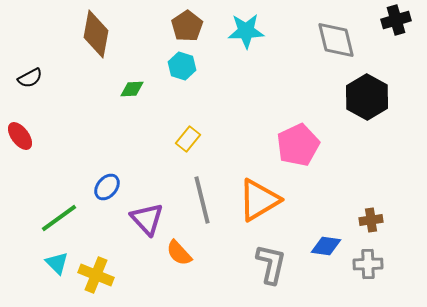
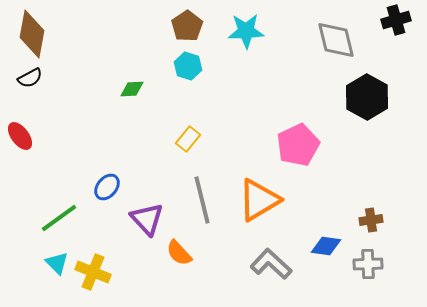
brown diamond: moved 64 px left
cyan hexagon: moved 6 px right
gray L-shape: rotated 60 degrees counterclockwise
yellow cross: moved 3 px left, 3 px up
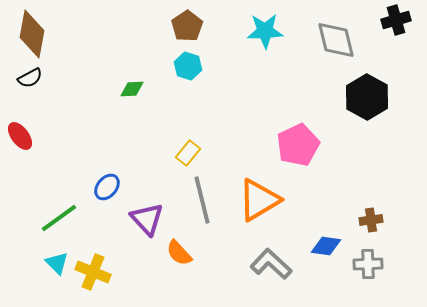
cyan star: moved 19 px right
yellow rectangle: moved 14 px down
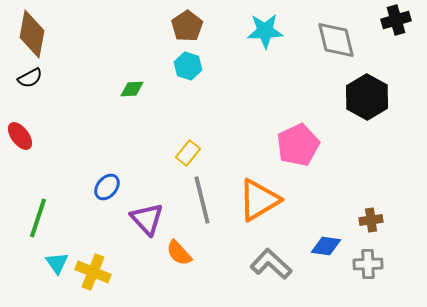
green line: moved 21 px left; rotated 36 degrees counterclockwise
cyan triangle: rotated 10 degrees clockwise
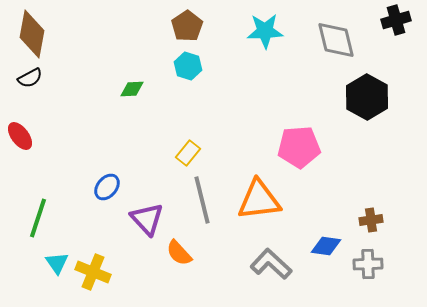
pink pentagon: moved 1 px right, 2 px down; rotated 21 degrees clockwise
orange triangle: rotated 24 degrees clockwise
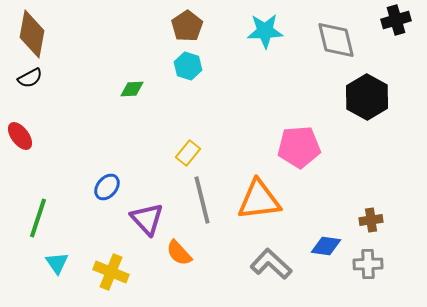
yellow cross: moved 18 px right
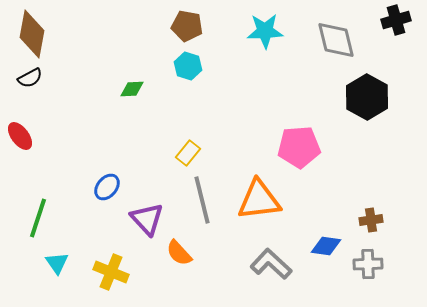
brown pentagon: rotated 28 degrees counterclockwise
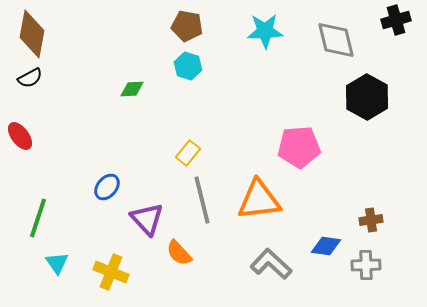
gray cross: moved 2 px left, 1 px down
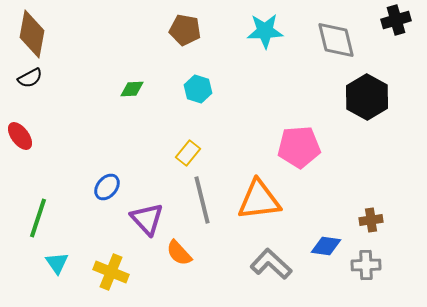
brown pentagon: moved 2 px left, 4 px down
cyan hexagon: moved 10 px right, 23 px down
